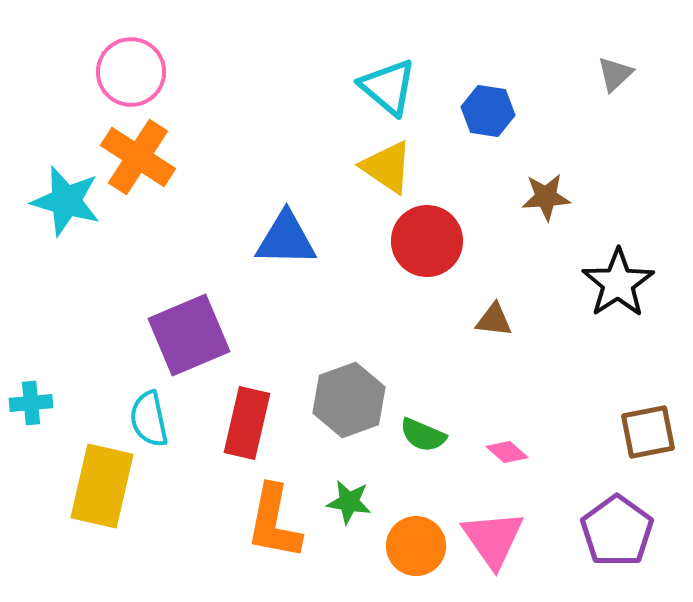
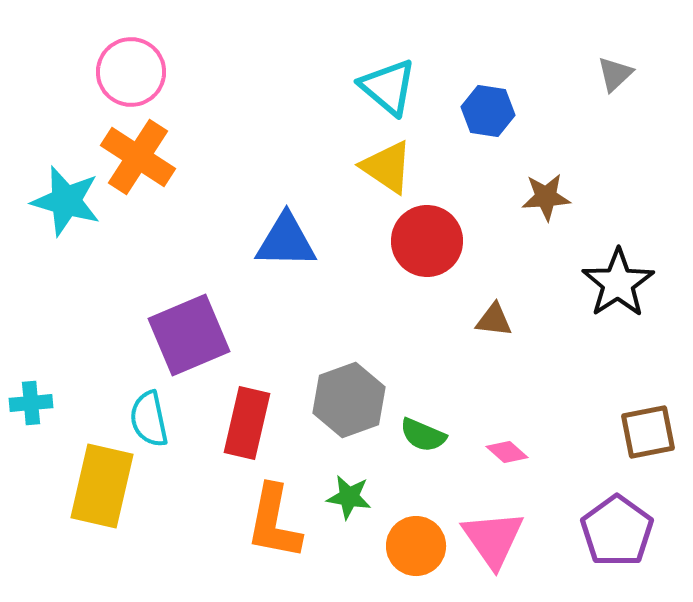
blue triangle: moved 2 px down
green star: moved 5 px up
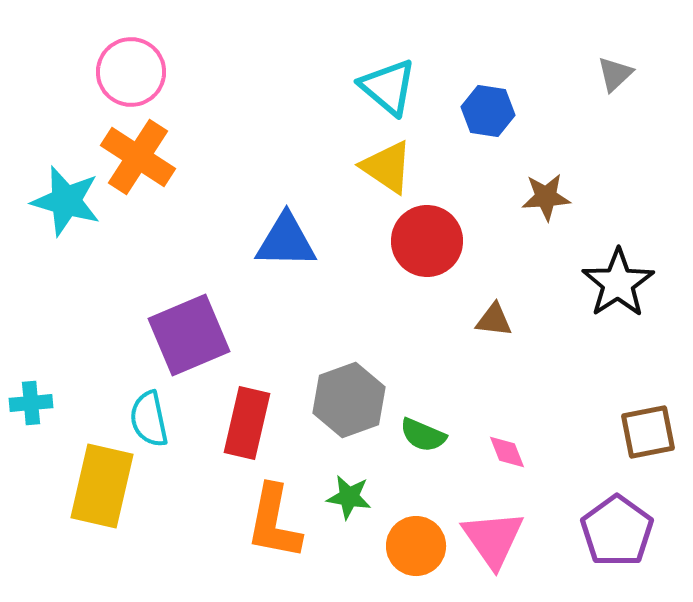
pink diamond: rotated 27 degrees clockwise
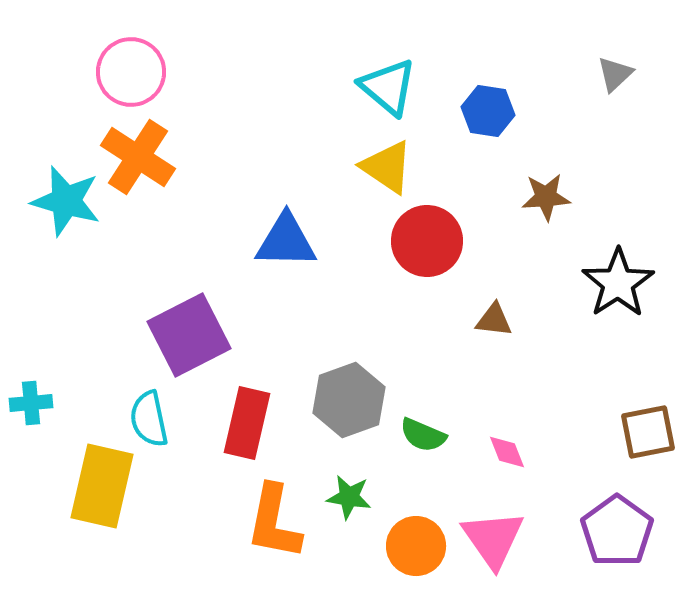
purple square: rotated 4 degrees counterclockwise
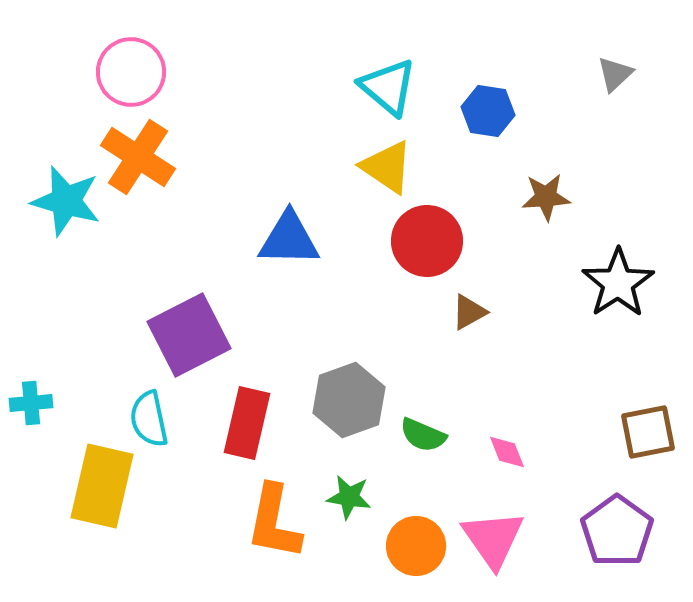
blue triangle: moved 3 px right, 2 px up
brown triangle: moved 25 px left, 8 px up; rotated 36 degrees counterclockwise
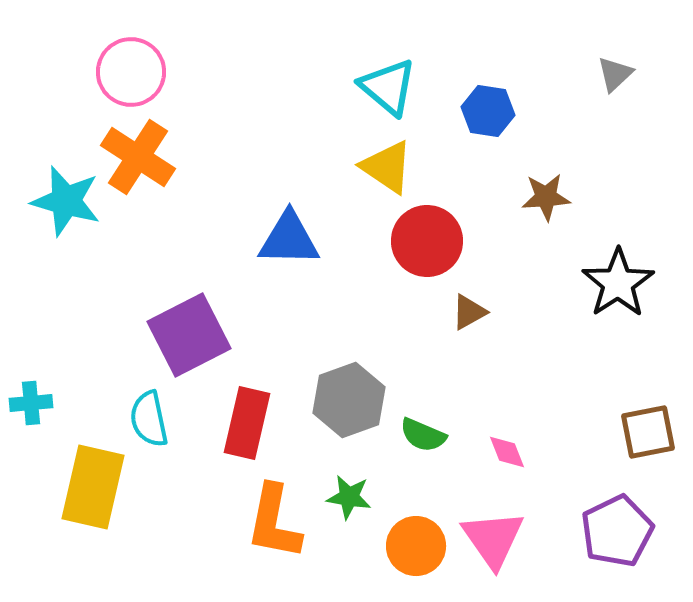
yellow rectangle: moved 9 px left, 1 px down
purple pentagon: rotated 10 degrees clockwise
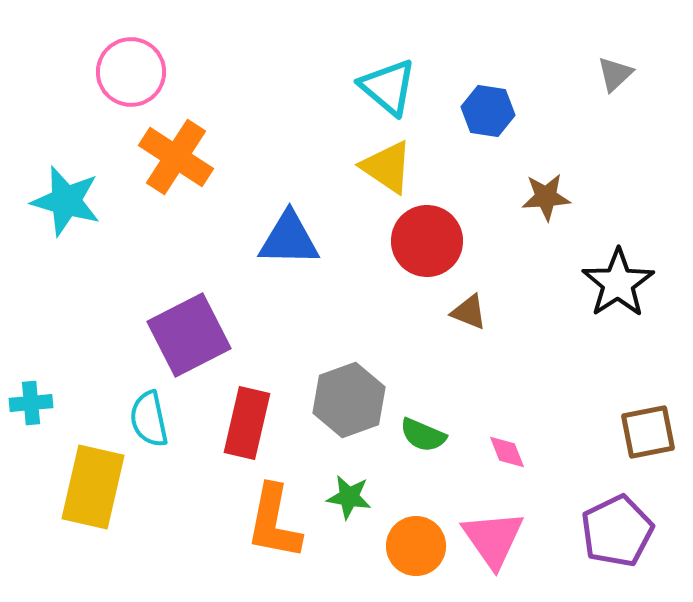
orange cross: moved 38 px right
brown triangle: rotated 51 degrees clockwise
